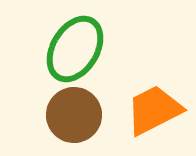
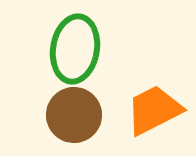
green ellipse: rotated 22 degrees counterclockwise
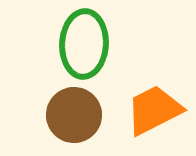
green ellipse: moved 9 px right, 5 px up; rotated 6 degrees counterclockwise
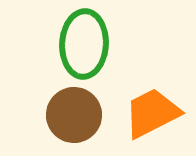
orange trapezoid: moved 2 px left, 3 px down
